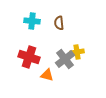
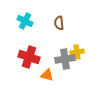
cyan cross: moved 7 px left; rotated 21 degrees clockwise
gray cross: rotated 30 degrees clockwise
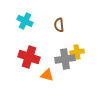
brown semicircle: moved 2 px down
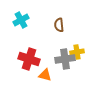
cyan cross: moved 4 px left, 1 px up; rotated 35 degrees clockwise
red cross: moved 2 px down
orange triangle: moved 2 px left
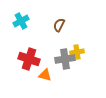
cyan cross: moved 1 px down
brown semicircle: rotated 32 degrees clockwise
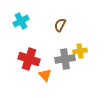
brown semicircle: moved 1 px right
yellow cross: moved 3 px right, 1 px up
orange triangle: rotated 32 degrees clockwise
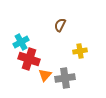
cyan cross: moved 21 px down
gray cross: moved 19 px down
orange triangle: rotated 24 degrees clockwise
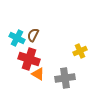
brown semicircle: moved 27 px left, 10 px down
cyan cross: moved 4 px left, 4 px up; rotated 35 degrees counterclockwise
yellow cross: rotated 16 degrees counterclockwise
orange triangle: moved 7 px left, 1 px up; rotated 40 degrees counterclockwise
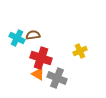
brown semicircle: rotated 56 degrees clockwise
red cross: moved 12 px right, 1 px up
gray cross: moved 8 px left; rotated 30 degrees clockwise
